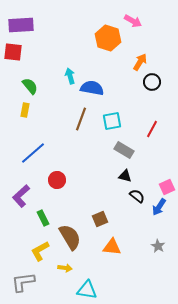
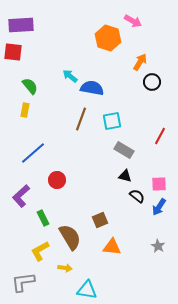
cyan arrow: rotated 35 degrees counterclockwise
red line: moved 8 px right, 7 px down
pink square: moved 8 px left, 3 px up; rotated 21 degrees clockwise
brown square: moved 1 px down
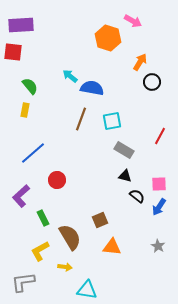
yellow arrow: moved 1 px up
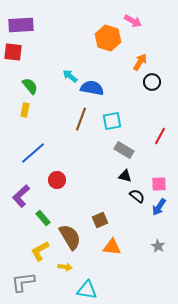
green rectangle: rotated 14 degrees counterclockwise
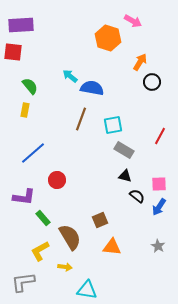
cyan square: moved 1 px right, 4 px down
purple L-shape: moved 3 px right, 1 px down; rotated 130 degrees counterclockwise
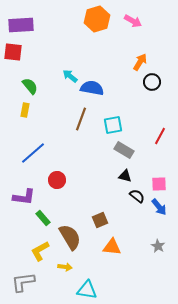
orange hexagon: moved 11 px left, 19 px up; rotated 25 degrees clockwise
blue arrow: rotated 72 degrees counterclockwise
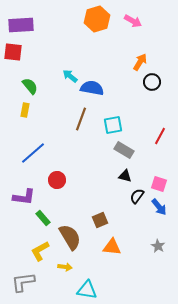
pink square: rotated 21 degrees clockwise
black semicircle: rotated 91 degrees counterclockwise
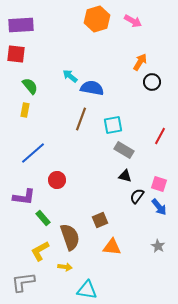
red square: moved 3 px right, 2 px down
brown semicircle: rotated 12 degrees clockwise
